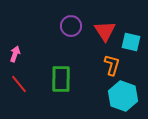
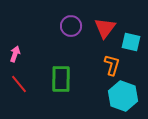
red triangle: moved 3 px up; rotated 10 degrees clockwise
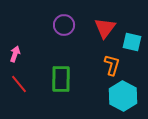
purple circle: moved 7 px left, 1 px up
cyan square: moved 1 px right
cyan hexagon: rotated 8 degrees clockwise
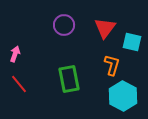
green rectangle: moved 8 px right; rotated 12 degrees counterclockwise
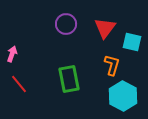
purple circle: moved 2 px right, 1 px up
pink arrow: moved 3 px left
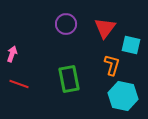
cyan square: moved 1 px left, 3 px down
red line: rotated 30 degrees counterclockwise
cyan hexagon: rotated 16 degrees counterclockwise
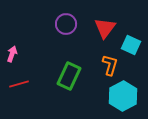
cyan square: rotated 12 degrees clockwise
orange L-shape: moved 2 px left
green rectangle: moved 3 px up; rotated 36 degrees clockwise
red line: rotated 36 degrees counterclockwise
cyan hexagon: rotated 20 degrees clockwise
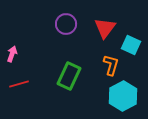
orange L-shape: moved 1 px right
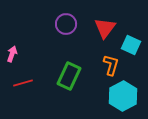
red line: moved 4 px right, 1 px up
